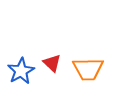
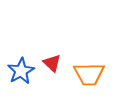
orange trapezoid: moved 1 px right, 5 px down
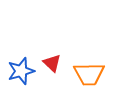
blue star: rotated 12 degrees clockwise
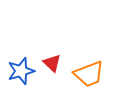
orange trapezoid: rotated 20 degrees counterclockwise
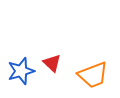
orange trapezoid: moved 4 px right, 1 px down
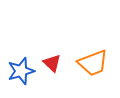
orange trapezoid: moved 12 px up
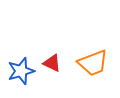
red triangle: rotated 18 degrees counterclockwise
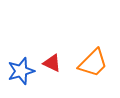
orange trapezoid: rotated 24 degrees counterclockwise
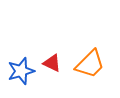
orange trapezoid: moved 3 px left, 1 px down
